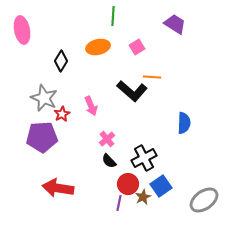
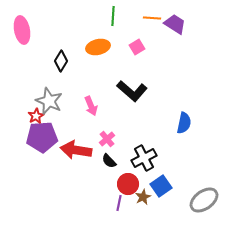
orange line: moved 59 px up
gray star: moved 5 px right, 3 px down
red star: moved 26 px left, 2 px down
blue semicircle: rotated 10 degrees clockwise
red arrow: moved 18 px right, 38 px up
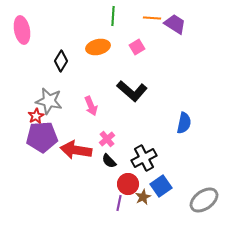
gray star: rotated 12 degrees counterclockwise
